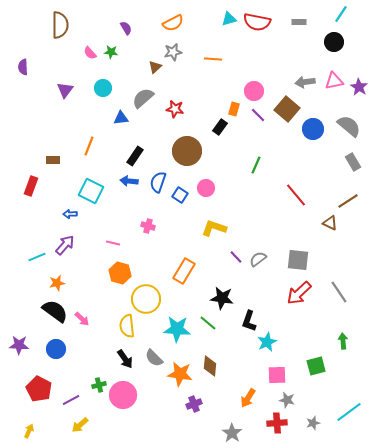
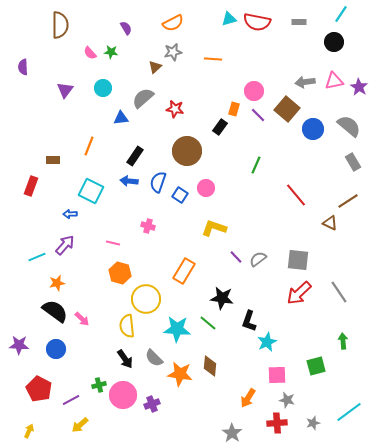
purple cross at (194, 404): moved 42 px left
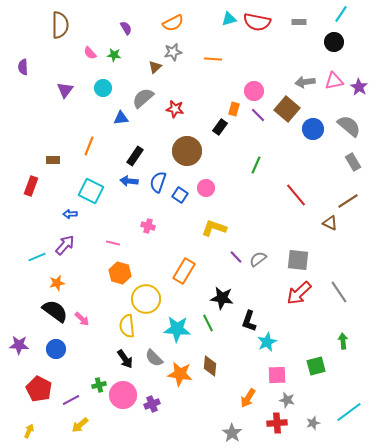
green star at (111, 52): moved 3 px right, 3 px down
green line at (208, 323): rotated 24 degrees clockwise
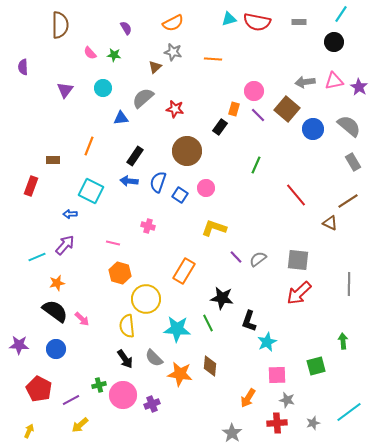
gray star at (173, 52): rotated 24 degrees clockwise
gray line at (339, 292): moved 10 px right, 8 px up; rotated 35 degrees clockwise
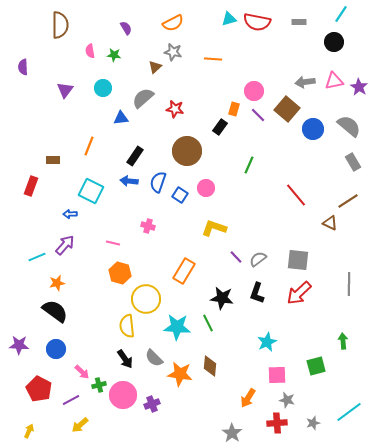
pink semicircle at (90, 53): moved 2 px up; rotated 32 degrees clockwise
green line at (256, 165): moved 7 px left
pink arrow at (82, 319): moved 53 px down
black L-shape at (249, 321): moved 8 px right, 28 px up
cyan star at (177, 329): moved 2 px up
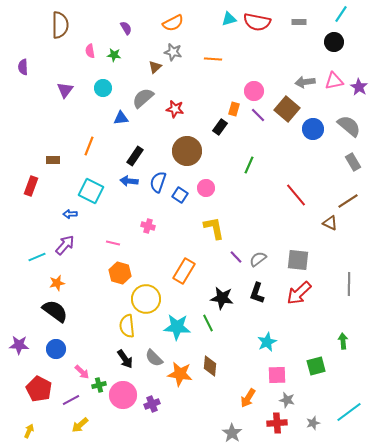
yellow L-shape at (214, 228): rotated 60 degrees clockwise
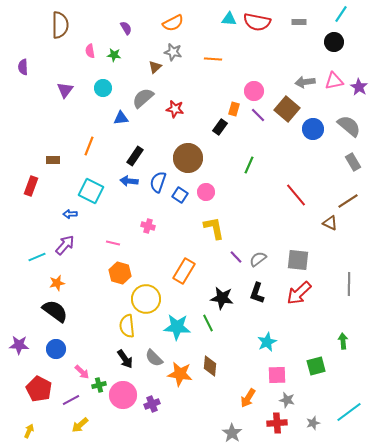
cyan triangle at (229, 19): rotated 21 degrees clockwise
brown circle at (187, 151): moved 1 px right, 7 px down
pink circle at (206, 188): moved 4 px down
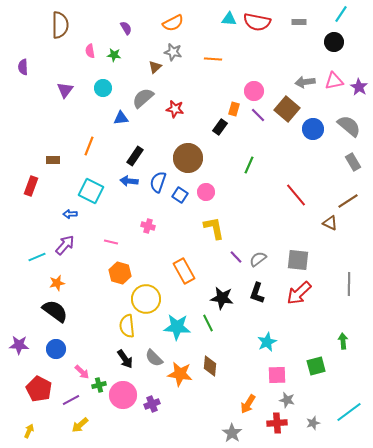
pink line at (113, 243): moved 2 px left, 1 px up
orange rectangle at (184, 271): rotated 60 degrees counterclockwise
orange arrow at (248, 398): moved 6 px down
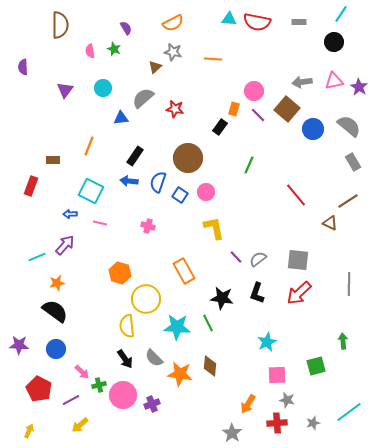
green star at (114, 55): moved 6 px up; rotated 16 degrees clockwise
gray arrow at (305, 82): moved 3 px left
pink line at (111, 242): moved 11 px left, 19 px up
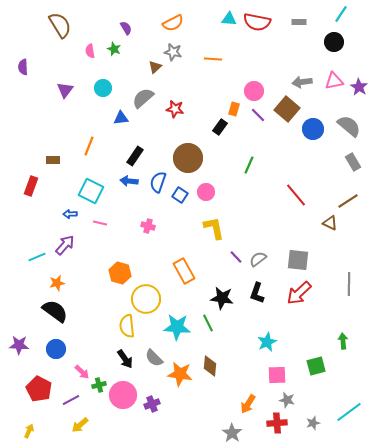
brown semicircle at (60, 25): rotated 32 degrees counterclockwise
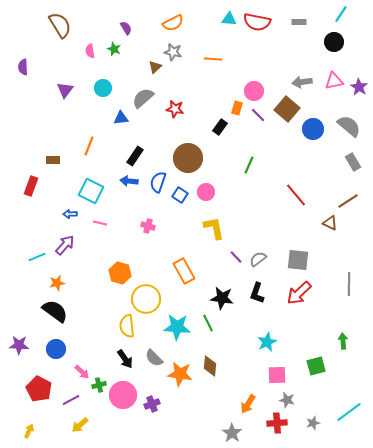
orange rectangle at (234, 109): moved 3 px right, 1 px up
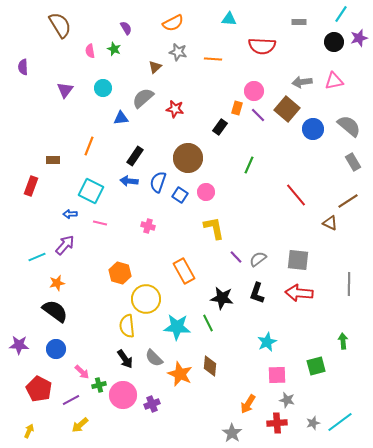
red semicircle at (257, 22): moved 5 px right, 24 px down; rotated 8 degrees counterclockwise
gray star at (173, 52): moved 5 px right
purple star at (359, 87): moved 49 px up; rotated 24 degrees clockwise
red arrow at (299, 293): rotated 48 degrees clockwise
orange star at (180, 374): rotated 15 degrees clockwise
cyan line at (349, 412): moved 9 px left, 10 px down
